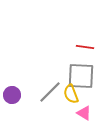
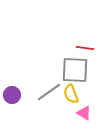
red line: moved 1 px down
gray square: moved 6 px left, 6 px up
gray line: moved 1 px left; rotated 10 degrees clockwise
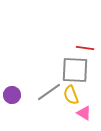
yellow semicircle: moved 1 px down
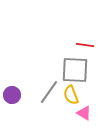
red line: moved 3 px up
gray line: rotated 20 degrees counterclockwise
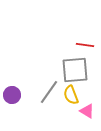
gray square: rotated 8 degrees counterclockwise
pink triangle: moved 3 px right, 2 px up
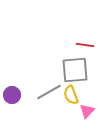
gray line: rotated 25 degrees clockwise
pink triangle: rotated 42 degrees clockwise
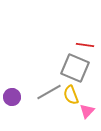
gray square: moved 2 px up; rotated 28 degrees clockwise
purple circle: moved 2 px down
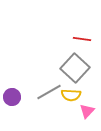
red line: moved 3 px left, 6 px up
gray square: rotated 20 degrees clockwise
yellow semicircle: rotated 66 degrees counterclockwise
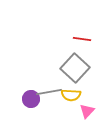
gray line: rotated 20 degrees clockwise
purple circle: moved 19 px right, 2 px down
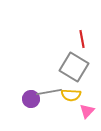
red line: rotated 72 degrees clockwise
gray square: moved 1 px left, 1 px up; rotated 12 degrees counterclockwise
